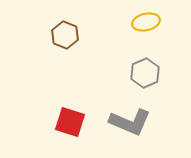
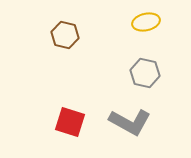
brown hexagon: rotated 8 degrees counterclockwise
gray hexagon: rotated 24 degrees counterclockwise
gray L-shape: rotated 6 degrees clockwise
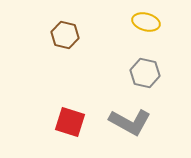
yellow ellipse: rotated 28 degrees clockwise
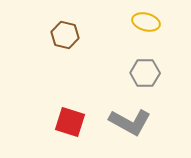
gray hexagon: rotated 12 degrees counterclockwise
